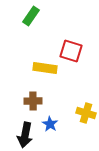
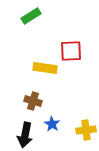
green rectangle: rotated 24 degrees clockwise
red square: rotated 20 degrees counterclockwise
brown cross: rotated 18 degrees clockwise
yellow cross: moved 17 px down; rotated 24 degrees counterclockwise
blue star: moved 2 px right
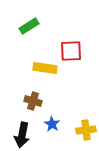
green rectangle: moved 2 px left, 10 px down
black arrow: moved 3 px left
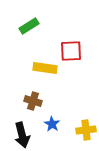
black arrow: rotated 25 degrees counterclockwise
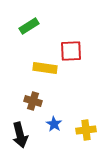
blue star: moved 2 px right
black arrow: moved 2 px left
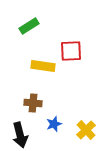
yellow rectangle: moved 2 px left, 2 px up
brown cross: moved 2 px down; rotated 12 degrees counterclockwise
blue star: rotated 21 degrees clockwise
yellow cross: rotated 36 degrees counterclockwise
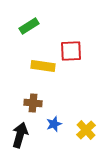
black arrow: rotated 150 degrees counterclockwise
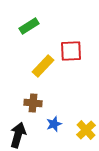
yellow rectangle: rotated 55 degrees counterclockwise
black arrow: moved 2 px left
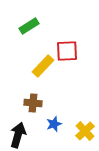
red square: moved 4 px left
yellow cross: moved 1 px left, 1 px down
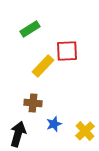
green rectangle: moved 1 px right, 3 px down
black arrow: moved 1 px up
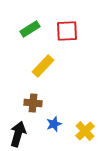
red square: moved 20 px up
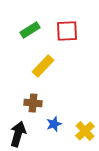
green rectangle: moved 1 px down
